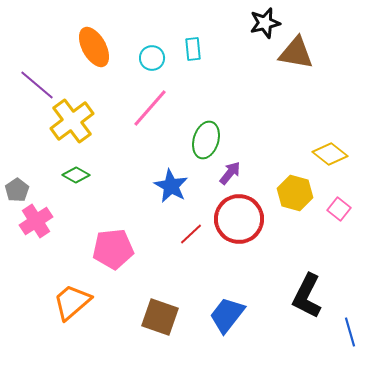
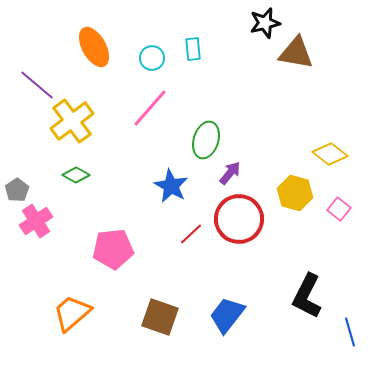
orange trapezoid: moved 11 px down
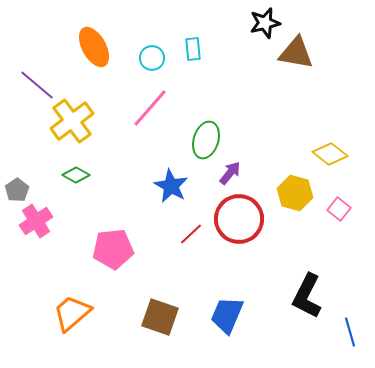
blue trapezoid: rotated 15 degrees counterclockwise
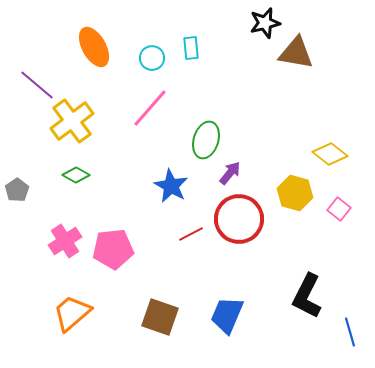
cyan rectangle: moved 2 px left, 1 px up
pink cross: moved 29 px right, 20 px down
red line: rotated 15 degrees clockwise
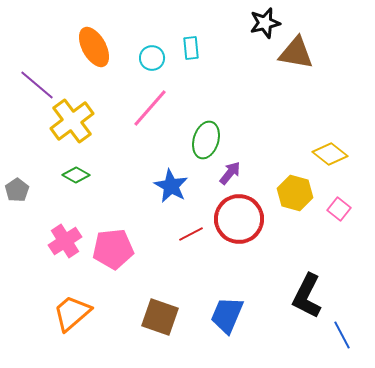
blue line: moved 8 px left, 3 px down; rotated 12 degrees counterclockwise
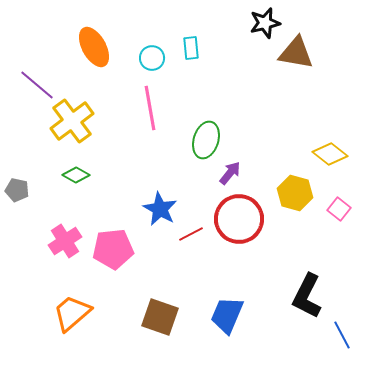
pink line: rotated 51 degrees counterclockwise
blue star: moved 11 px left, 23 px down
gray pentagon: rotated 25 degrees counterclockwise
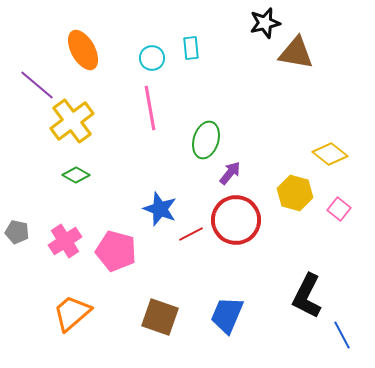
orange ellipse: moved 11 px left, 3 px down
gray pentagon: moved 42 px down
blue star: rotated 8 degrees counterclockwise
red circle: moved 3 px left, 1 px down
pink pentagon: moved 3 px right, 2 px down; rotated 21 degrees clockwise
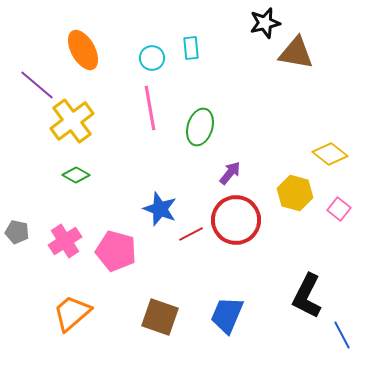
green ellipse: moved 6 px left, 13 px up
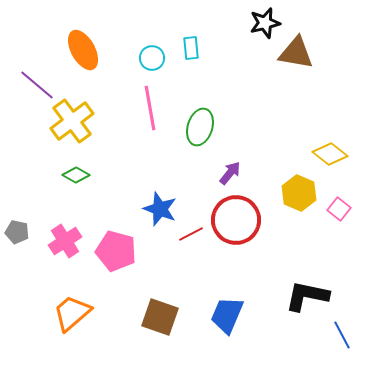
yellow hexagon: moved 4 px right; rotated 8 degrees clockwise
black L-shape: rotated 75 degrees clockwise
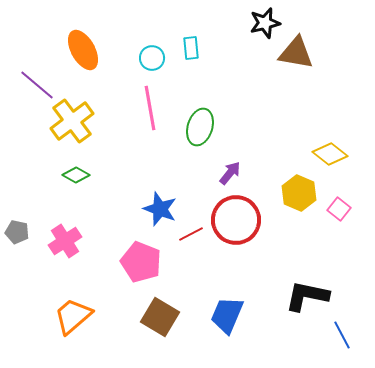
pink pentagon: moved 25 px right, 11 px down; rotated 6 degrees clockwise
orange trapezoid: moved 1 px right, 3 px down
brown square: rotated 12 degrees clockwise
